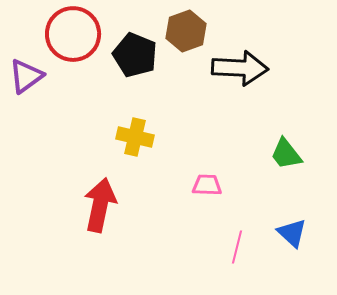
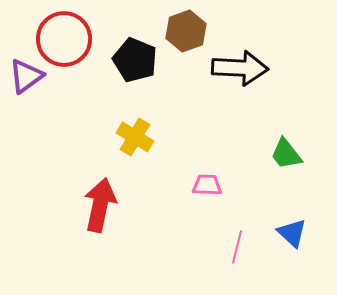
red circle: moved 9 px left, 5 px down
black pentagon: moved 5 px down
yellow cross: rotated 18 degrees clockwise
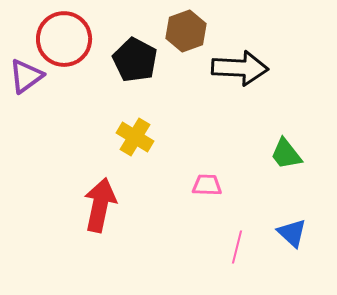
black pentagon: rotated 6 degrees clockwise
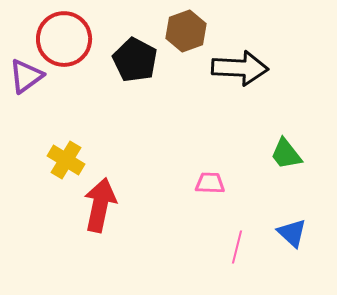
yellow cross: moved 69 px left, 23 px down
pink trapezoid: moved 3 px right, 2 px up
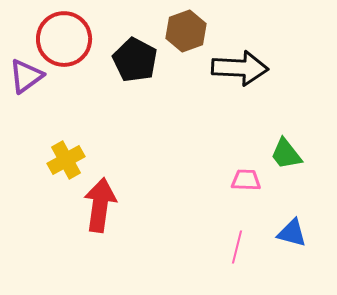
yellow cross: rotated 30 degrees clockwise
pink trapezoid: moved 36 px right, 3 px up
red arrow: rotated 4 degrees counterclockwise
blue triangle: rotated 28 degrees counterclockwise
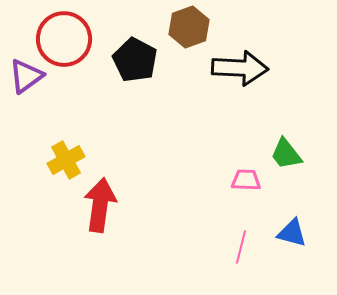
brown hexagon: moved 3 px right, 4 px up
pink line: moved 4 px right
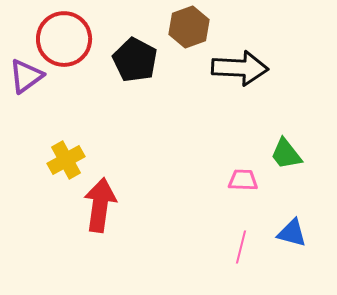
pink trapezoid: moved 3 px left
